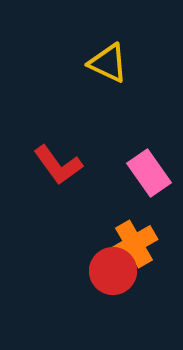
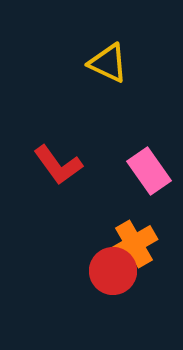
pink rectangle: moved 2 px up
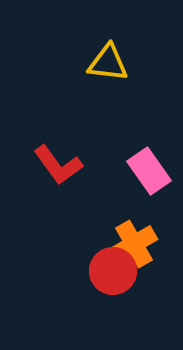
yellow triangle: rotated 18 degrees counterclockwise
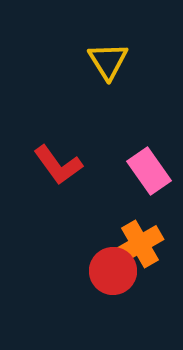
yellow triangle: moved 2 px up; rotated 51 degrees clockwise
orange cross: moved 6 px right
